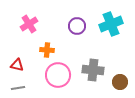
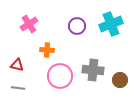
pink circle: moved 2 px right, 1 px down
brown circle: moved 2 px up
gray line: rotated 16 degrees clockwise
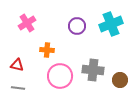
pink cross: moved 2 px left, 1 px up
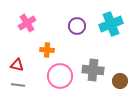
brown circle: moved 1 px down
gray line: moved 3 px up
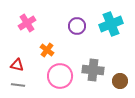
orange cross: rotated 32 degrees clockwise
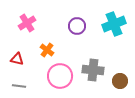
cyan cross: moved 3 px right
red triangle: moved 6 px up
gray line: moved 1 px right, 1 px down
